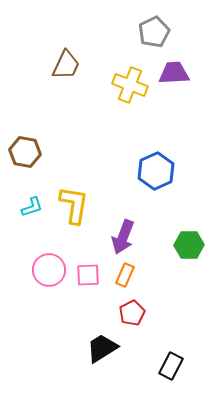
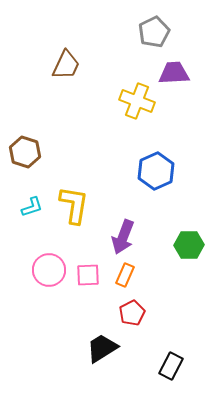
yellow cross: moved 7 px right, 16 px down
brown hexagon: rotated 8 degrees clockwise
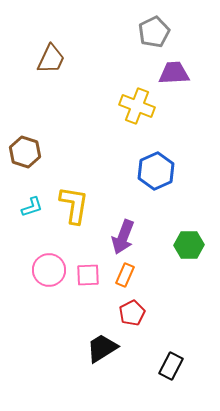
brown trapezoid: moved 15 px left, 6 px up
yellow cross: moved 5 px down
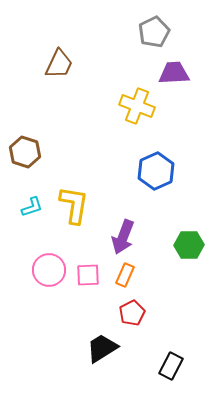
brown trapezoid: moved 8 px right, 5 px down
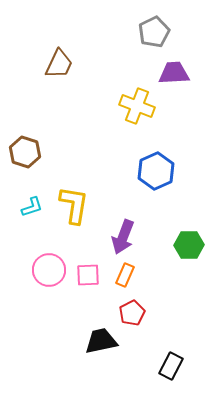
black trapezoid: moved 1 px left, 7 px up; rotated 20 degrees clockwise
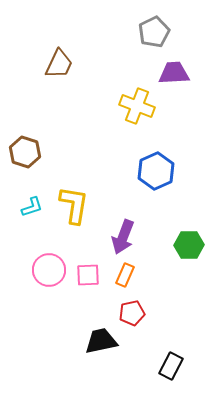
red pentagon: rotated 15 degrees clockwise
